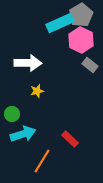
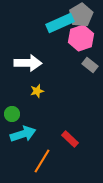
pink hexagon: moved 2 px up; rotated 15 degrees clockwise
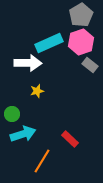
cyan rectangle: moved 11 px left, 20 px down
pink hexagon: moved 4 px down
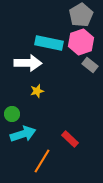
cyan rectangle: rotated 36 degrees clockwise
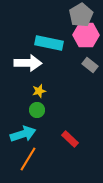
pink hexagon: moved 5 px right, 7 px up; rotated 20 degrees clockwise
yellow star: moved 2 px right
green circle: moved 25 px right, 4 px up
orange line: moved 14 px left, 2 px up
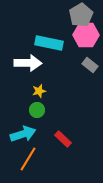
red rectangle: moved 7 px left
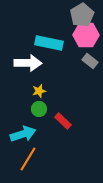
gray pentagon: moved 1 px right
gray rectangle: moved 4 px up
green circle: moved 2 px right, 1 px up
red rectangle: moved 18 px up
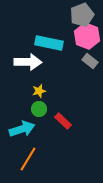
gray pentagon: rotated 10 degrees clockwise
pink hexagon: moved 1 px right, 1 px down; rotated 20 degrees clockwise
white arrow: moved 1 px up
cyan arrow: moved 1 px left, 5 px up
